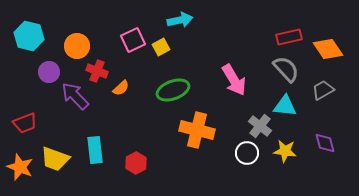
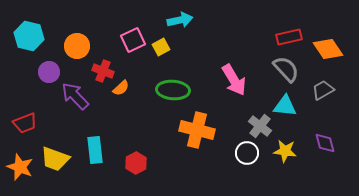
red cross: moved 6 px right
green ellipse: rotated 24 degrees clockwise
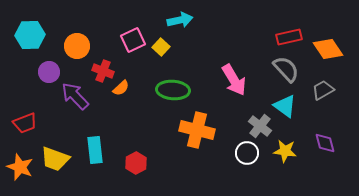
cyan hexagon: moved 1 px right, 1 px up; rotated 16 degrees counterclockwise
yellow square: rotated 18 degrees counterclockwise
cyan triangle: rotated 30 degrees clockwise
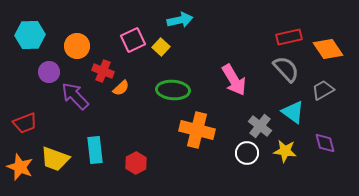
cyan triangle: moved 8 px right, 6 px down
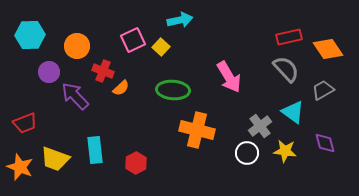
pink arrow: moved 5 px left, 3 px up
gray cross: rotated 15 degrees clockwise
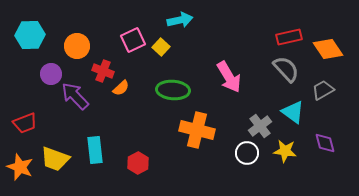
purple circle: moved 2 px right, 2 px down
red hexagon: moved 2 px right
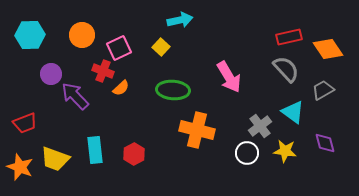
pink square: moved 14 px left, 8 px down
orange circle: moved 5 px right, 11 px up
red hexagon: moved 4 px left, 9 px up
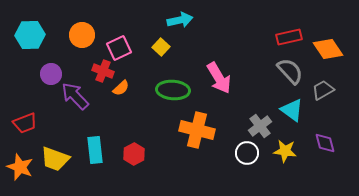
gray semicircle: moved 4 px right, 2 px down
pink arrow: moved 10 px left, 1 px down
cyan triangle: moved 1 px left, 2 px up
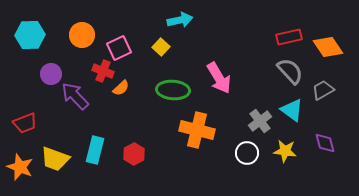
orange diamond: moved 2 px up
gray cross: moved 5 px up
cyan rectangle: rotated 20 degrees clockwise
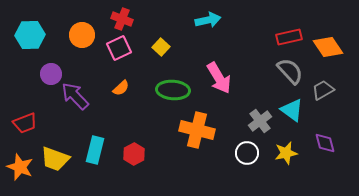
cyan arrow: moved 28 px right
red cross: moved 19 px right, 52 px up
yellow star: moved 1 px right, 2 px down; rotated 20 degrees counterclockwise
